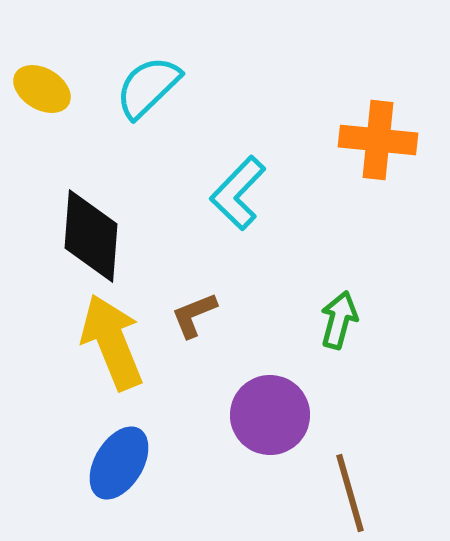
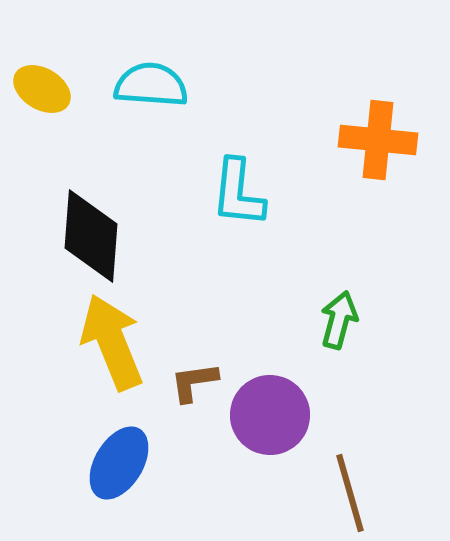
cyan semicircle: moved 3 px right, 2 px up; rotated 48 degrees clockwise
cyan L-shape: rotated 38 degrees counterclockwise
brown L-shape: moved 67 px down; rotated 14 degrees clockwise
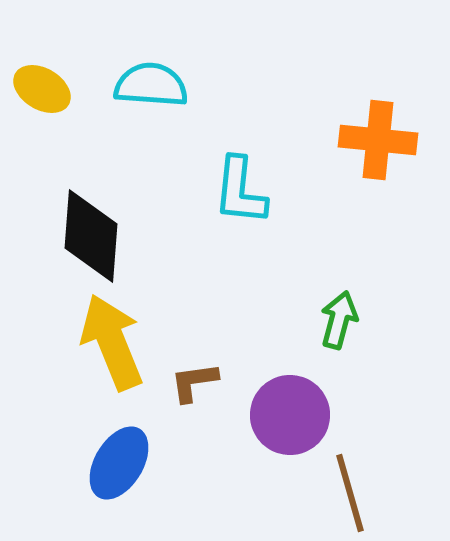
cyan L-shape: moved 2 px right, 2 px up
purple circle: moved 20 px right
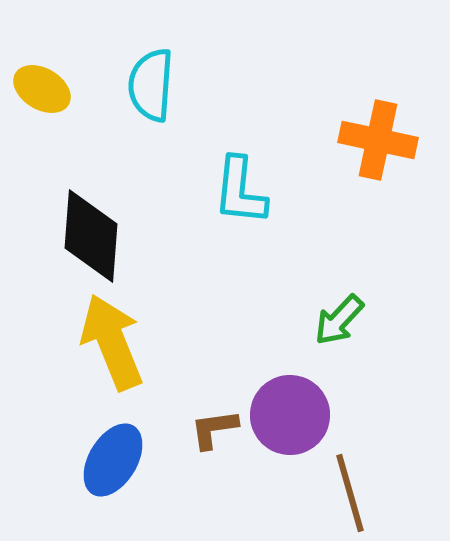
cyan semicircle: rotated 90 degrees counterclockwise
orange cross: rotated 6 degrees clockwise
green arrow: rotated 152 degrees counterclockwise
brown L-shape: moved 20 px right, 47 px down
blue ellipse: moved 6 px left, 3 px up
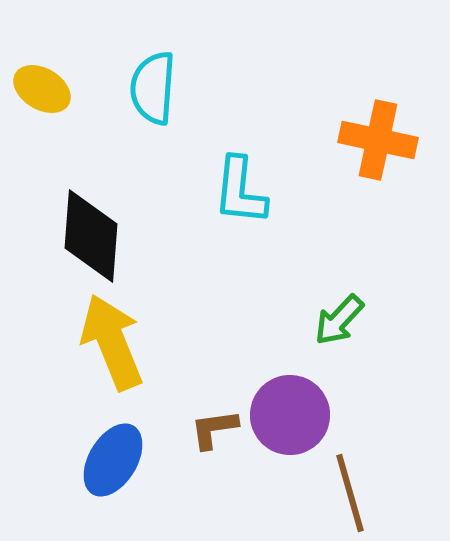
cyan semicircle: moved 2 px right, 3 px down
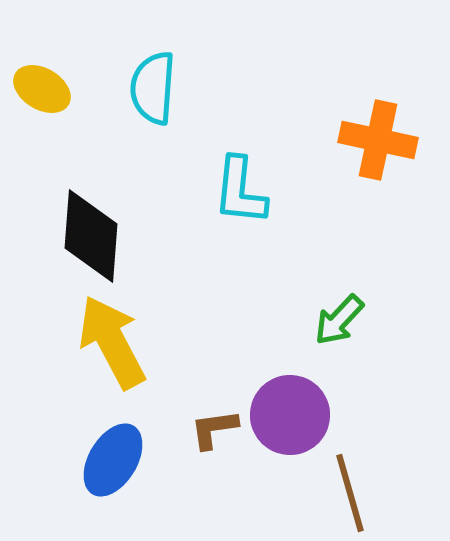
yellow arrow: rotated 6 degrees counterclockwise
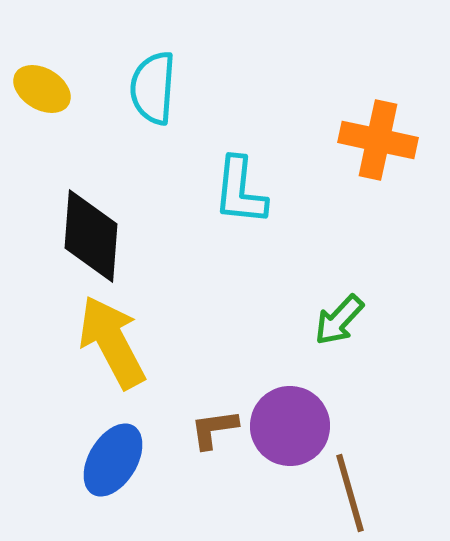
purple circle: moved 11 px down
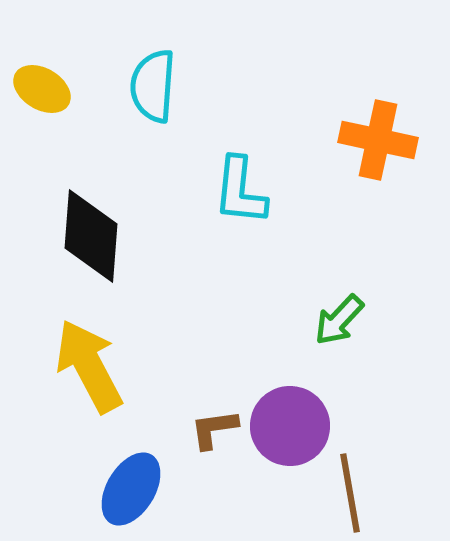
cyan semicircle: moved 2 px up
yellow arrow: moved 23 px left, 24 px down
blue ellipse: moved 18 px right, 29 px down
brown line: rotated 6 degrees clockwise
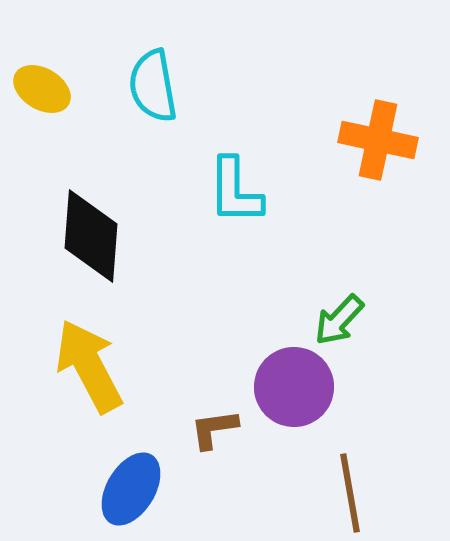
cyan semicircle: rotated 14 degrees counterclockwise
cyan L-shape: moved 5 px left; rotated 6 degrees counterclockwise
purple circle: moved 4 px right, 39 px up
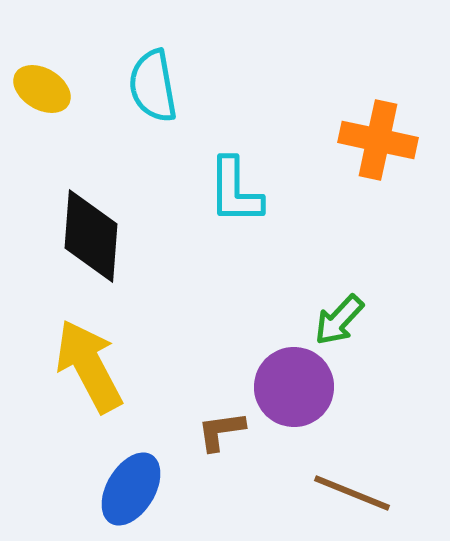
brown L-shape: moved 7 px right, 2 px down
brown line: moved 2 px right; rotated 58 degrees counterclockwise
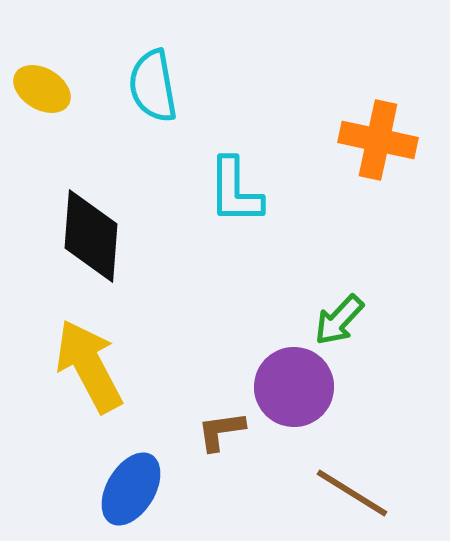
brown line: rotated 10 degrees clockwise
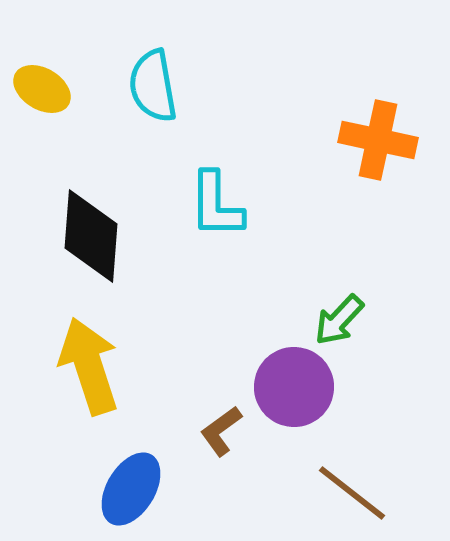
cyan L-shape: moved 19 px left, 14 px down
yellow arrow: rotated 10 degrees clockwise
brown L-shape: rotated 28 degrees counterclockwise
brown line: rotated 6 degrees clockwise
